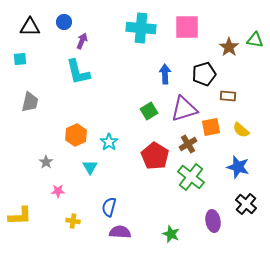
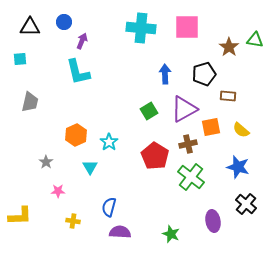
purple triangle: rotated 12 degrees counterclockwise
brown cross: rotated 18 degrees clockwise
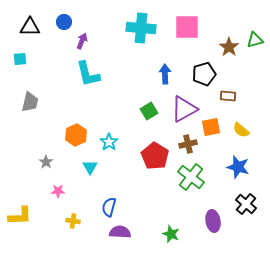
green triangle: rotated 24 degrees counterclockwise
cyan L-shape: moved 10 px right, 2 px down
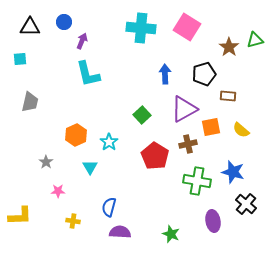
pink square: rotated 32 degrees clockwise
green square: moved 7 px left, 4 px down; rotated 12 degrees counterclockwise
blue star: moved 5 px left, 5 px down
green cross: moved 6 px right, 4 px down; rotated 28 degrees counterclockwise
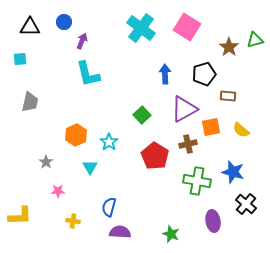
cyan cross: rotated 32 degrees clockwise
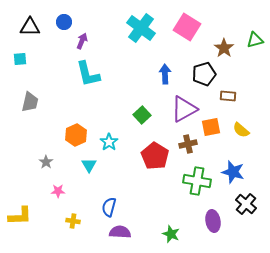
brown star: moved 5 px left, 1 px down
cyan triangle: moved 1 px left, 2 px up
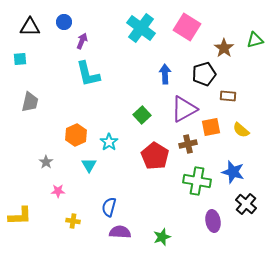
green star: moved 9 px left, 3 px down; rotated 30 degrees clockwise
